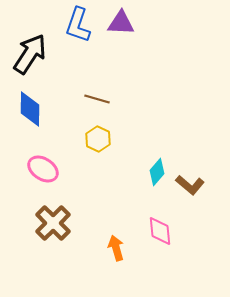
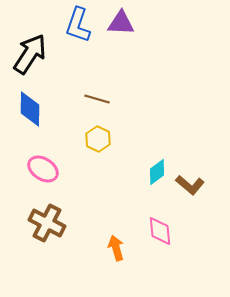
cyan diamond: rotated 12 degrees clockwise
brown cross: moved 6 px left; rotated 18 degrees counterclockwise
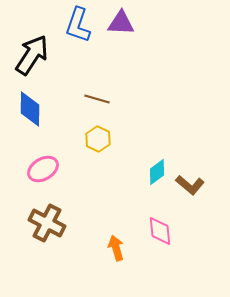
black arrow: moved 2 px right, 1 px down
pink ellipse: rotated 64 degrees counterclockwise
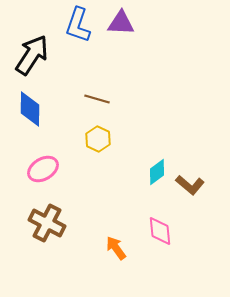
orange arrow: rotated 20 degrees counterclockwise
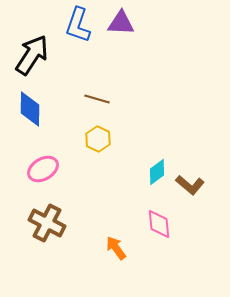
pink diamond: moved 1 px left, 7 px up
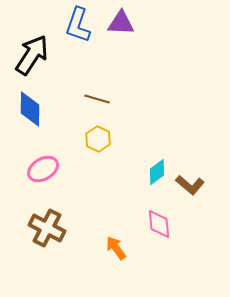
brown cross: moved 5 px down
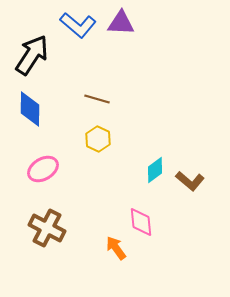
blue L-shape: rotated 69 degrees counterclockwise
cyan diamond: moved 2 px left, 2 px up
brown L-shape: moved 4 px up
pink diamond: moved 18 px left, 2 px up
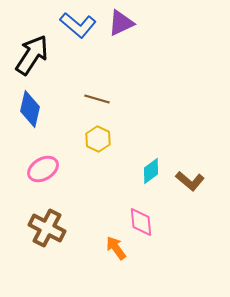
purple triangle: rotated 28 degrees counterclockwise
blue diamond: rotated 12 degrees clockwise
cyan diamond: moved 4 px left, 1 px down
